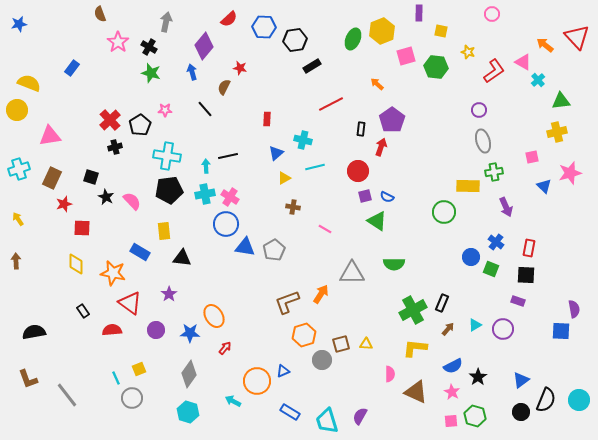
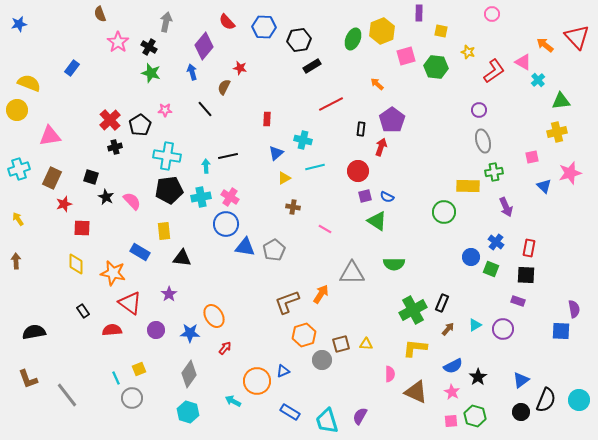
red semicircle at (229, 19): moved 2 px left, 3 px down; rotated 90 degrees clockwise
black hexagon at (295, 40): moved 4 px right
cyan cross at (205, 194): moved 4 px left, 3 px down
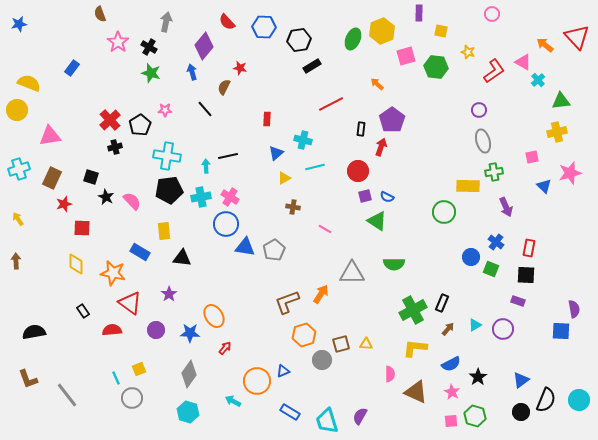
blue semicircle at (453, 366): moved 2 px left, 2 px up
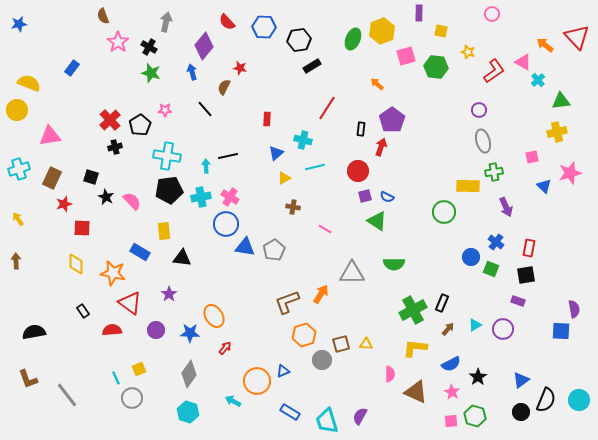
brown semicircle at (100, 14): moved 3 px right, 2 px down
red line at (331, 104): moved 4 px left, 4 px down; rotated 30 degrees counterclockwise
black square at (526, 275): rotated 12 degrees counterclockwise
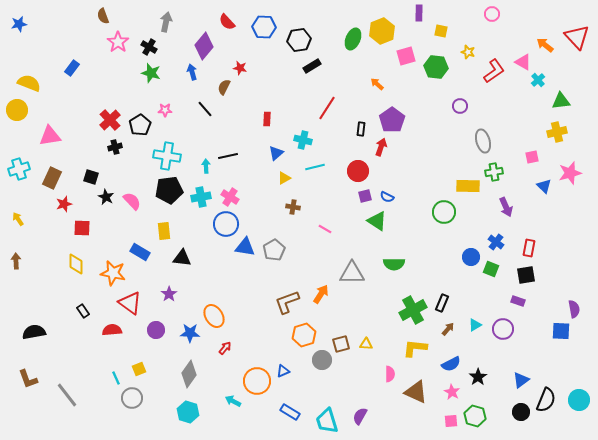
purple circle at (479, 110): moved 19 px left, 4 px up
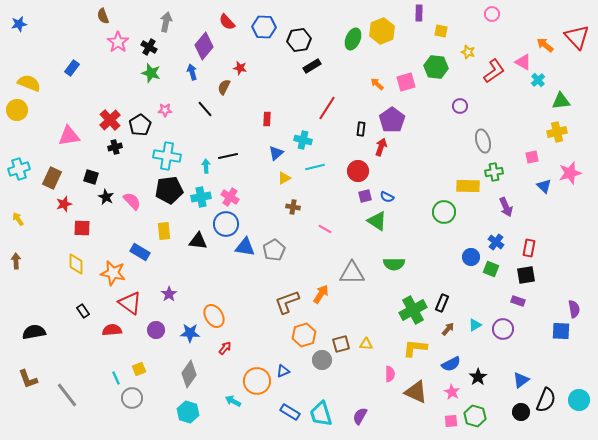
pink square at (406, 56): moved 26 px down
pink triangle at (50, 136): moved 19 px right
black triangle at (182, 258): moved 16 px right, 17 px up
cyan trapezoid at (327, 421): moved 6 px left, 7 px up
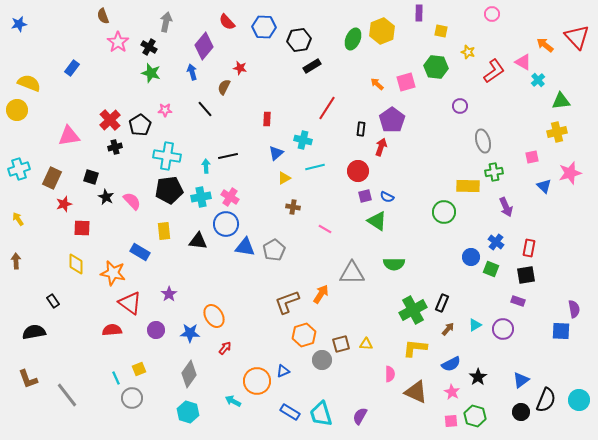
black rectangle at (83, 311): moved 30 px left, 10 px up
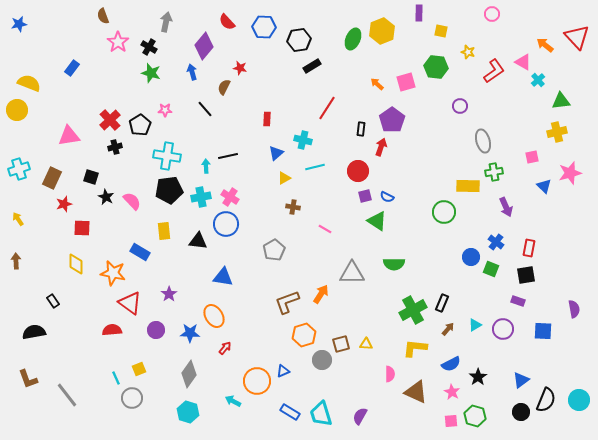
blue triangle at (245, 247): moved 22 px left, 30 px down
blue square at (561, 331): moved 18 px left
